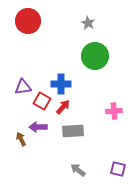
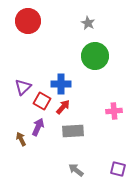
purple triangle: rotated 36 degrees counterclockwise
purple arrow: rotated 114 degrees clockwise
gray arrow: moved 2 px left
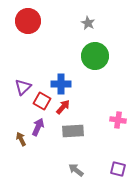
pink cross: moved 4 px right, 9 px down; rotated 14 degrees clockwise
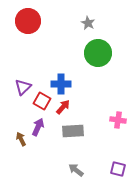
green circle: moved 3 px right, 3 px up
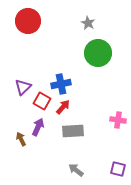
blue cross: rotated 12 degrees counterclockwise
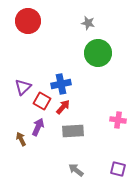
gray star: rotated 16 degrees counterclockwise
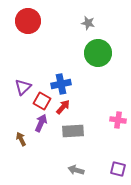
purple arrow: moved 3 px right, 4 px up
gray arrow: rotated 21 degrees counterclockwise
